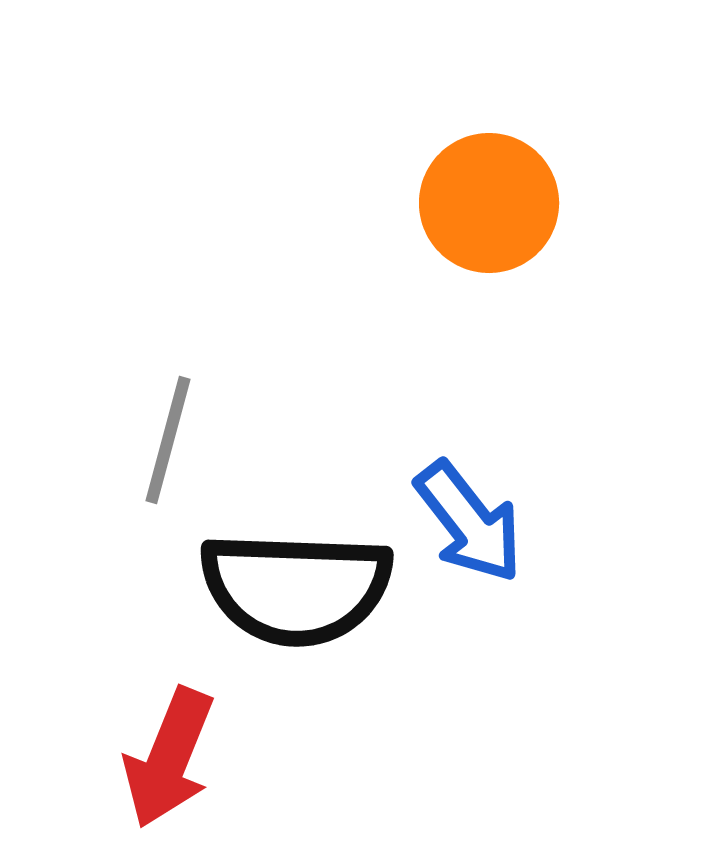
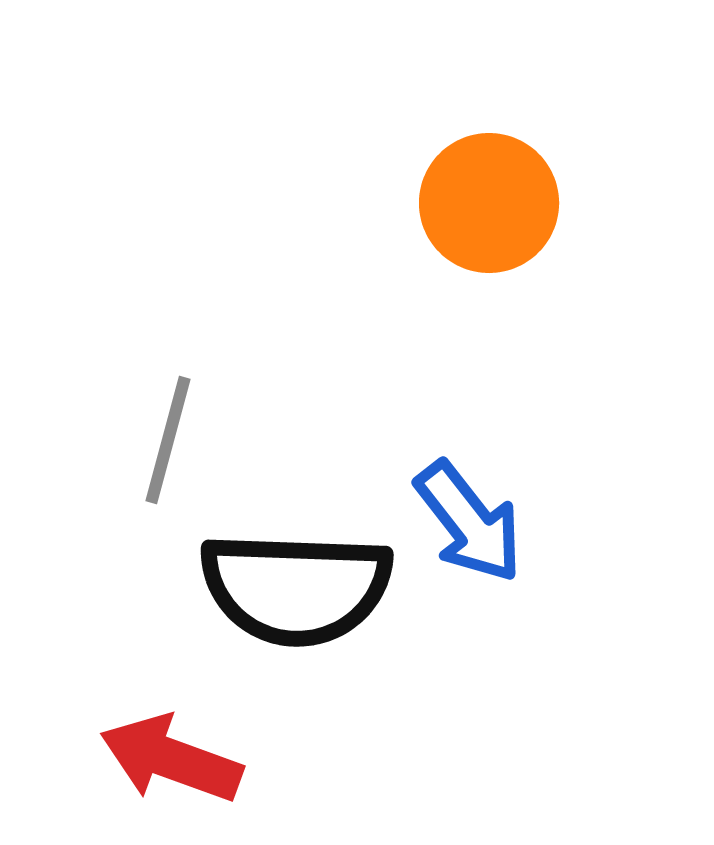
red arrow: moved 2 px right, 1 px down; rotated 88 degrees clockwise
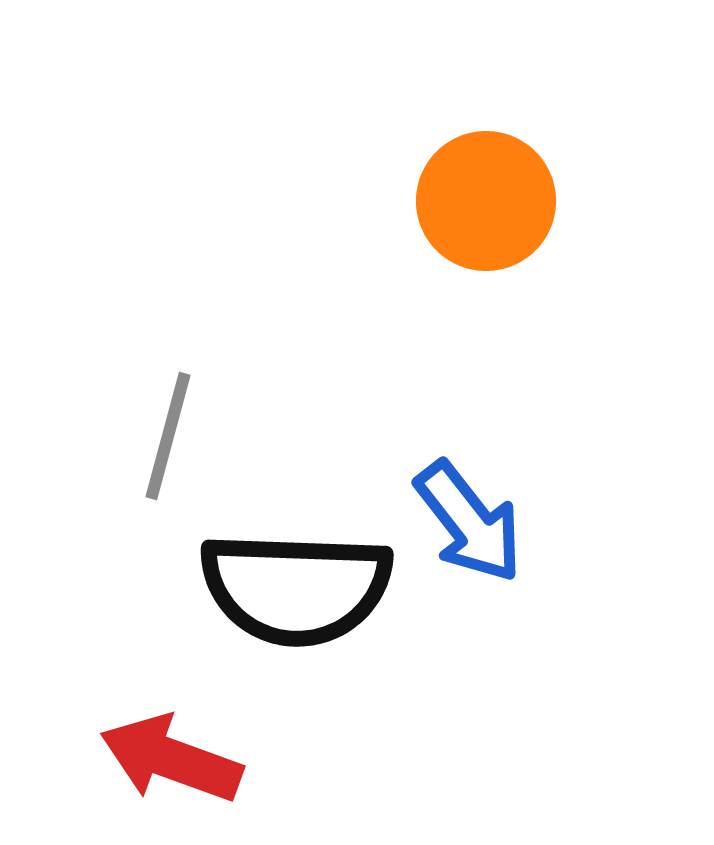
orange circle: moved 3 px left, 2 px up
gray line: moved 4 px up
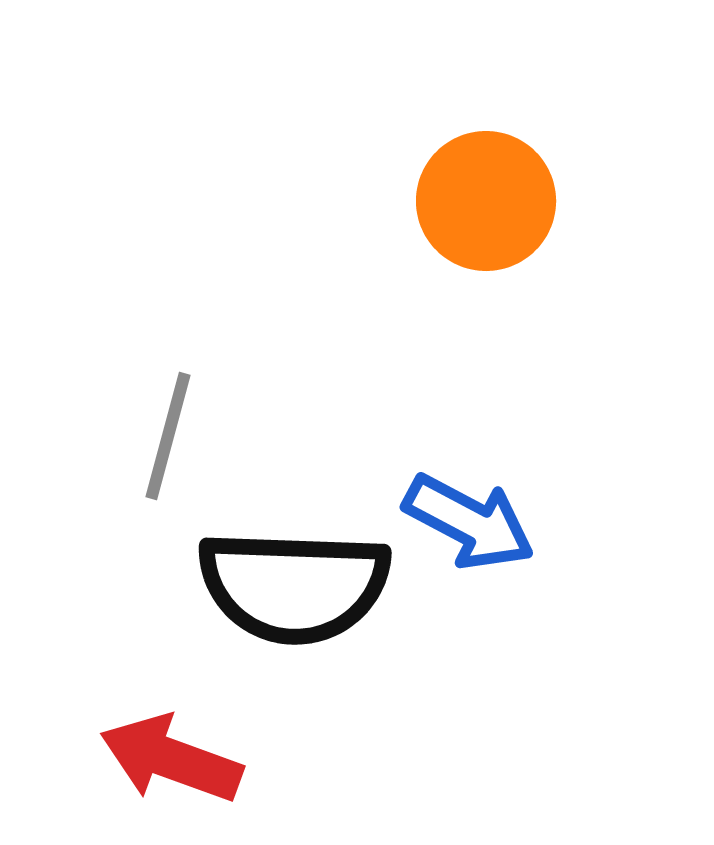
blue arrow: rotated 24 degrees counterclockwise
black semicircle: moved 2 px left, 2 px up
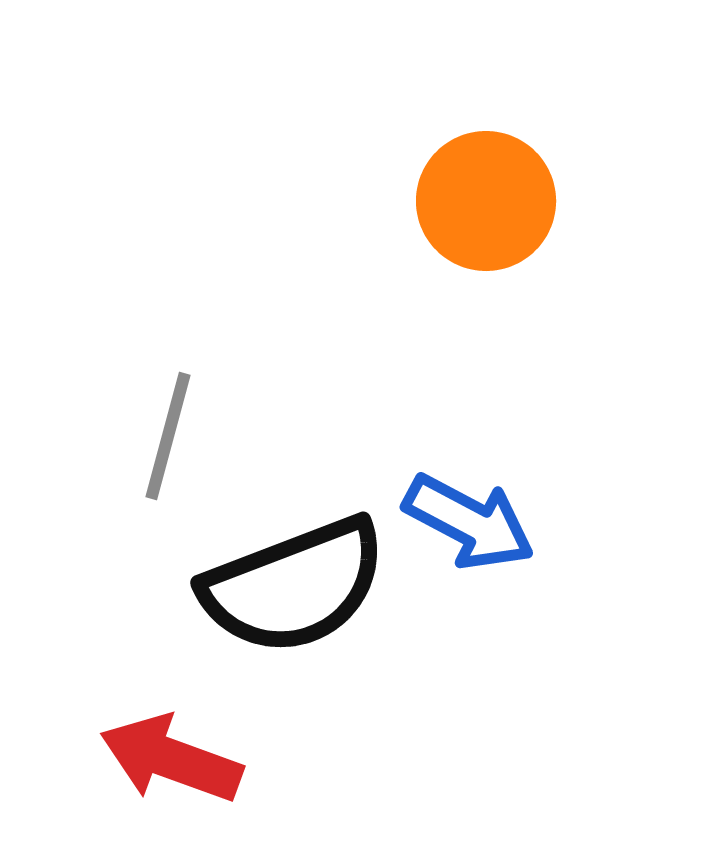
black semicircle: rotated 23 degrees counterclockwise
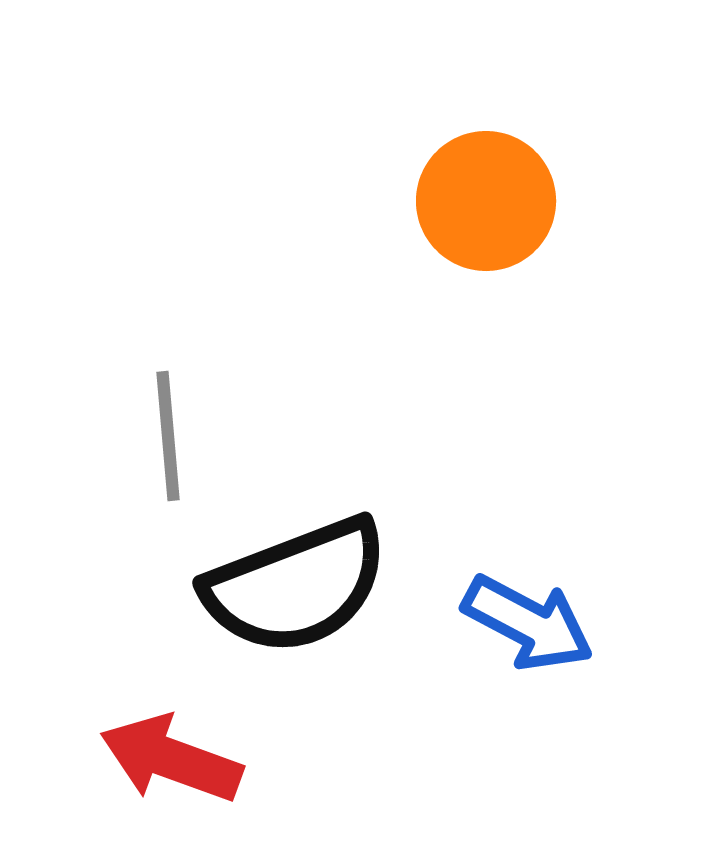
gray line: rotated 20 degrees counterclockwise
blue arrow: moved 59 px right, 101 px down
black semicircle: moved 2 px right
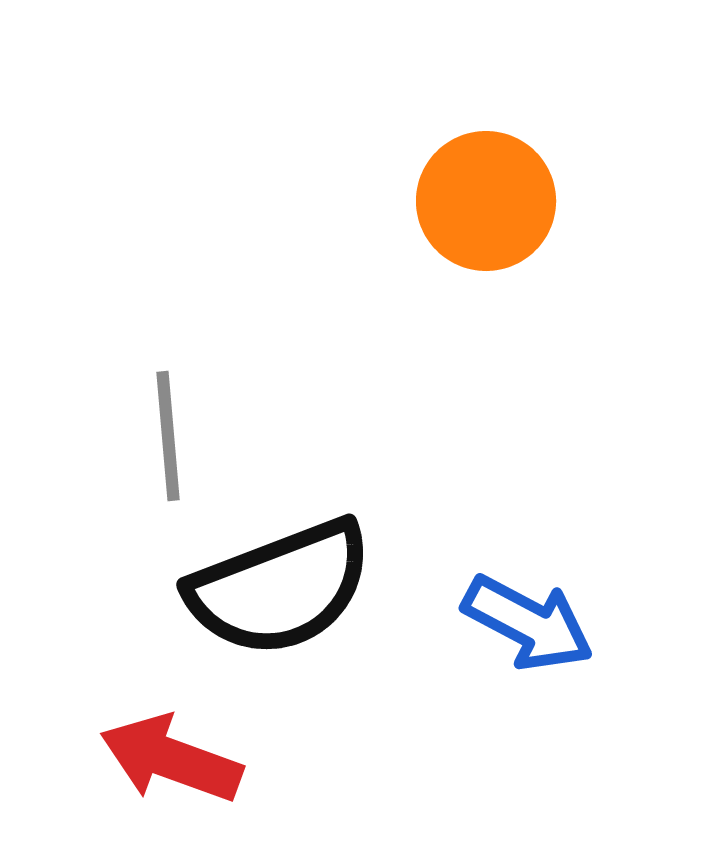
black semicircle: moved 16 px left, 2 px down
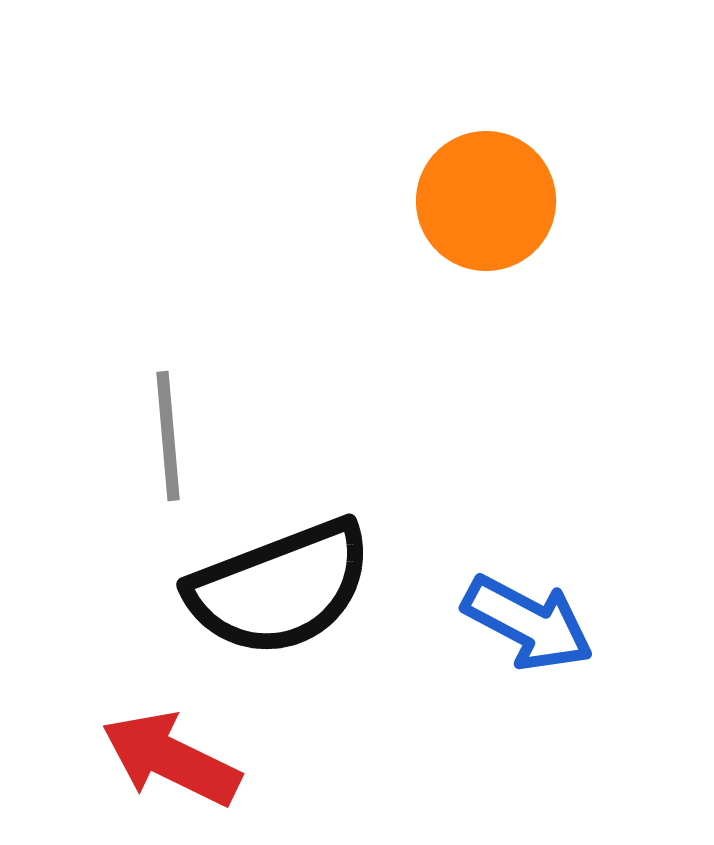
red arrow: rotated 6 degrees clockwise
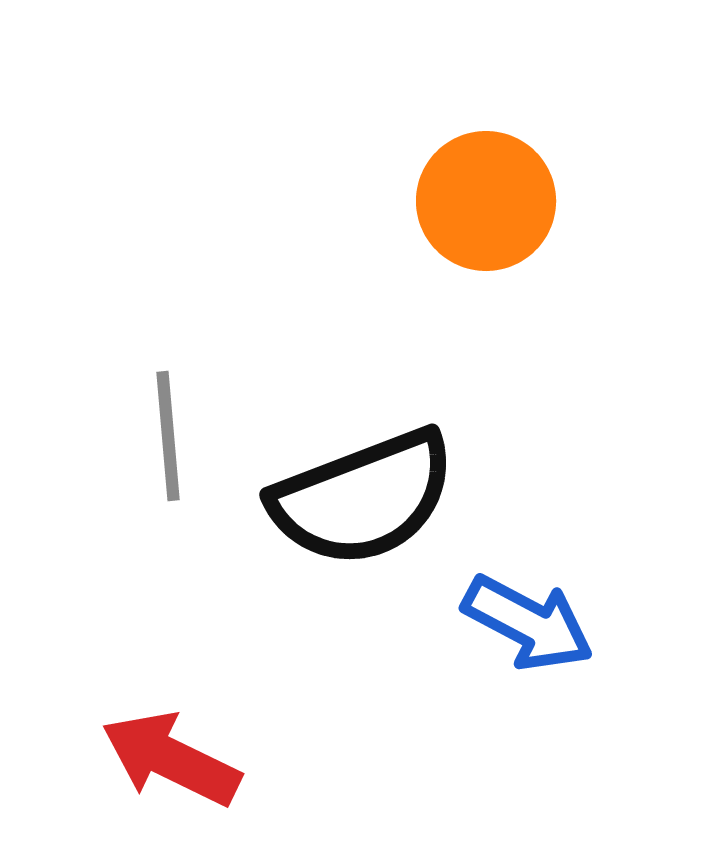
black semicircle: moved 83 px right, 90 px up
